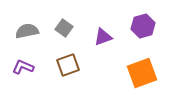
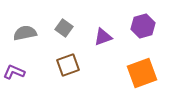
gray semicircle: moved 2 px left, 2 px down
purple L-shape: moved 9 px left, 5 px down
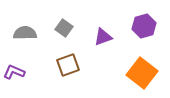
purple hexagon: moved 1 px right
gray semicircle: rotated 10 degrees clockwise
orange square: rotated 32 degrees counterclockwise
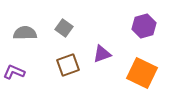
purple triangle: moved 1 px left, 17 px down
orange square: rotated 12 degrees counterclockwise
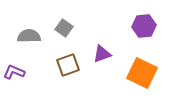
purple hexagon: rotated 10 degrees clockwise
gray semicircle: moved 4 px right, 3 px down
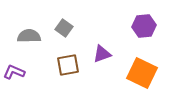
brown square: rotated 10 degrees clockwise
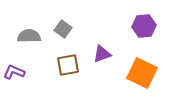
gray square: moved 1 px left, 1 px down
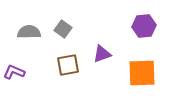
gray semicircle: moved 4 px up
orange square: rotated 28 degrees counterclockwise
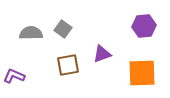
gray semicircle: moved 2 px right, 1 px down
purple L-shape: moved 4 px down
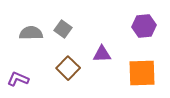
purple triangle: rotated 18 degrees clockwise
brown square: moved 3 px down; rotated 35 degrees counterclockwise
purple L-shape: moved 4 px right, 3 px down
